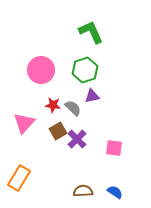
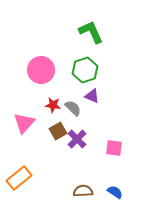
purple triangle: rotated 35 degrees clockwise
orange rectangle: rotated 20 degrees clockwise
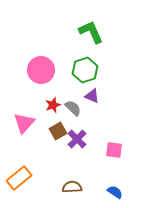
red star: rotated 28 degrees counterclockwise
pink square: moved 2 px down
brown semicircle: moved 11 px left, 4 px up
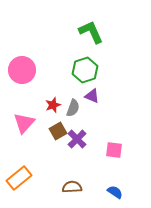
pink circle: moved 19 px left
gray semicircle: rotated 66 degrees clockwise
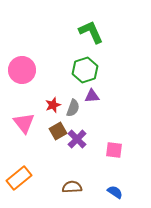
purple triangle: rotated 28 degrees counterclockwise
pink triangle: rotated 20 degrees counterclockwise
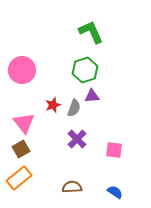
gray semicircle: moved 1 px right
brown square: moved 37 px left, 18 px down
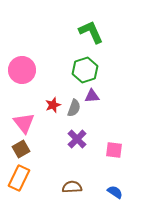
orange rectangle: rotated 25 degrees counterclockwise
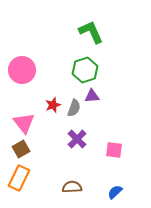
blue semicircle: rotated 77 degrees counterclockwise
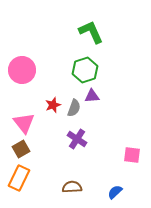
purple cross: rotated 12 degrees counterclockwise
pink square: moved 18 px right, 5 px down
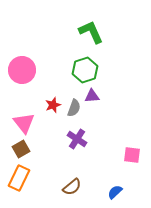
brown semicircle: rotated 144 degrees clockwise
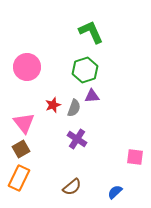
pink circle: moved 5 px right, 3 px up
pink square: moved 3 px right, 2 px down
